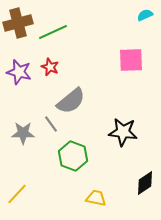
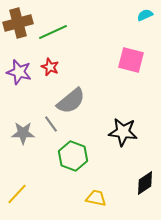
pink square: rotated 16 degrees clockwise
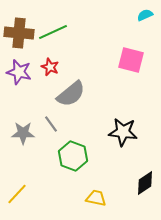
brown cross: moved 1 px right, 10 px down; rotated 20 degrees clockwise
gray semicircle: moved 7 px up
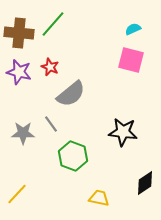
cyan semicircle: moved 12 px left, 14 px down
green line: moved 8 px up; rotated 24 degrees counterclockwise
yellow trapezoid: moved 3 px right
